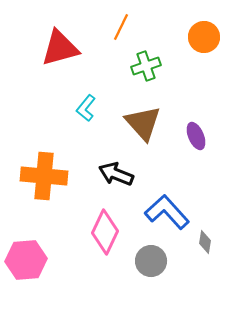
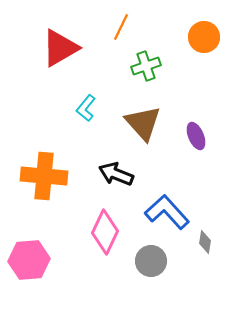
red triangle: rotated 15 degrees counterclockwise
pink hexagon: moved 3 px right
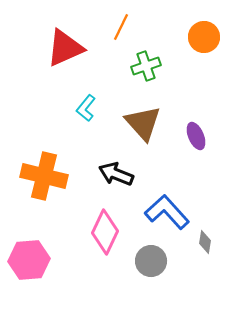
red triangle: moved 5 px right; rotated 6 degrees clockwise
orange cross: rotated 9 degrees clockwise
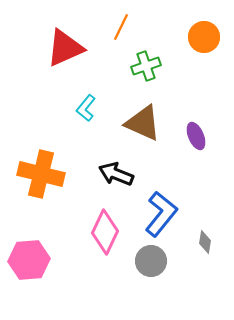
brown triangle: rotated 24 degrees counterclockwise
orange cross: moved 3 px left, 2 px up
blue L-shape: moved 6 px left, 2 px down; rotated 81 degrees clockwise
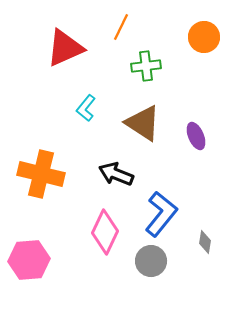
green cross: rotated 12 degrees clockwise
brown triangle: rotated 9 degrees clockwise
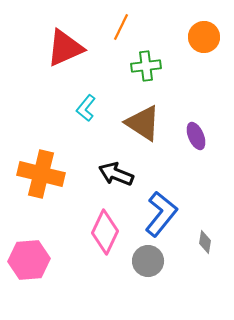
gray circle: moved 3 px left
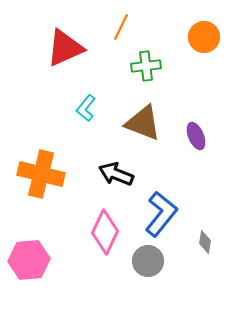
brown triangle: rotated 12 degrees counterclockwise
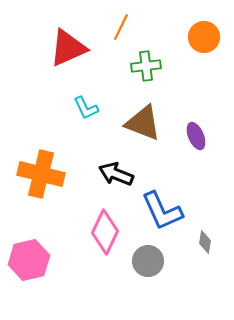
red triangle: moved 3 px right
cyan L-shape: rotated 64 degrees counterclockwise
blue L-shape: moved 1 px right, 3 px up; rotated 117 degrees clockwise
pink hexagon: rotated 9 degrees counterclockwise
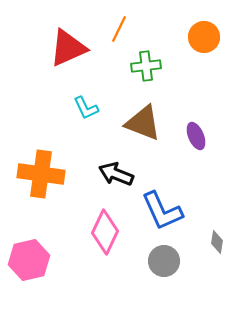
orange line: moved 2 px left, 2 px down
orange cross: rotated 6 degrees counterclockwise
gray diamond: moved 12 px right
gray circle: moved 16 px right
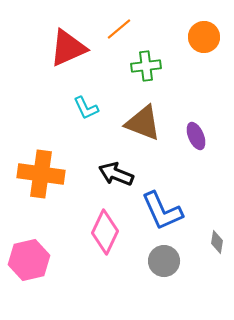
orange line: rotated 24 degrees clockwise
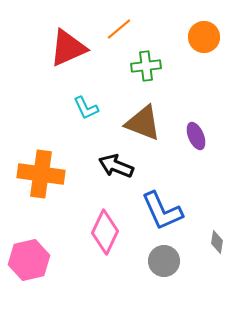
black arrow: moved 8 px up
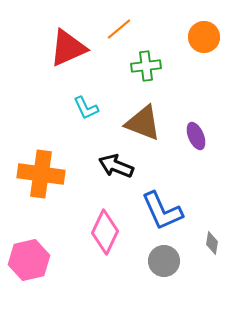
gray diamond: moved 5 px left, 1 px down
